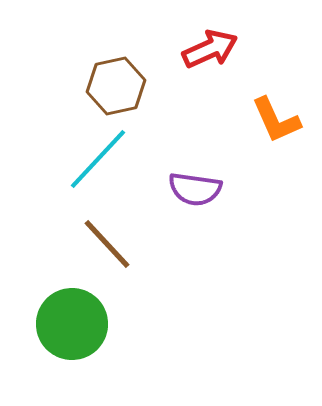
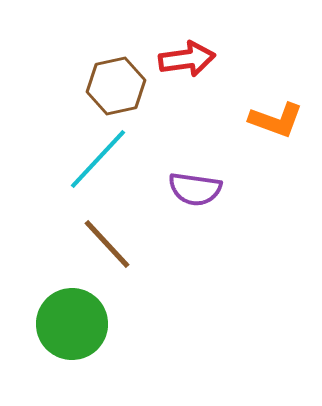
red arrow: moved 23 px left, 10 px down; rotated 16 degrees clockwise
orange L-shape: rotated 46 degrees counterclockwise
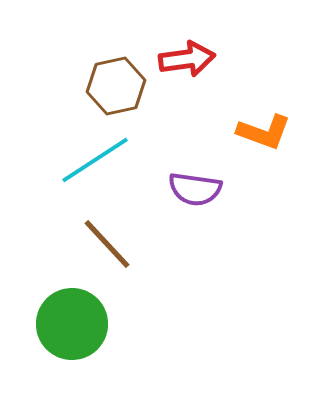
orange L-shape: moved 12 px left, 12 px down
cyan line: moved 3 px left, 1 px down; rotated 14 degrees clockwise
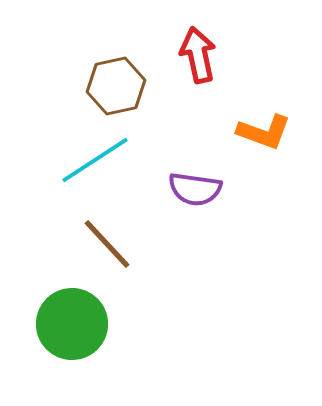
red arrow: moved 11 px right, 4 px up; rotated 94 degrees counterclockwise
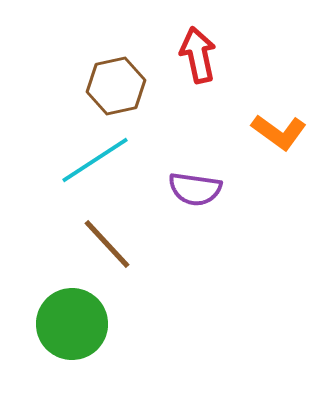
orange L-shape: moved 15 px right; rotated 16 degrees clockwise
